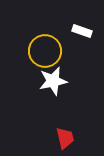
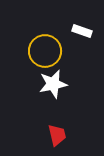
white star: moved 3 px down
red trapezoid: moved 8 px left, 3 px up
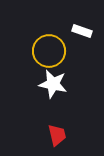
yellow circle: moved 4 px right
white star: rotated 24 degrees clockwise
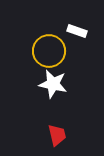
white rectangle: moved 5 px left
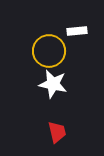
white rectangle: rotated 24 degrees counterclockwise
red trapezoid: moved 3 px up
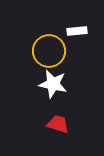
red trapezoid: moved 1 px right, 8 px up; rotated 60 degrees counterclockwise
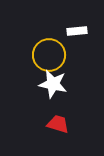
yellow circle: moved 4 px down
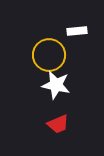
white star: moved 3 px right, 1 px down
red trapezoid: rotated 140 degrees clockwise
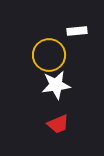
white star: rotated 20 degrees counterclockwise
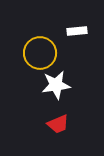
yellow circle: moved 9 px left, 2 px up
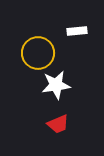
yellow circle: moved 2 px left
